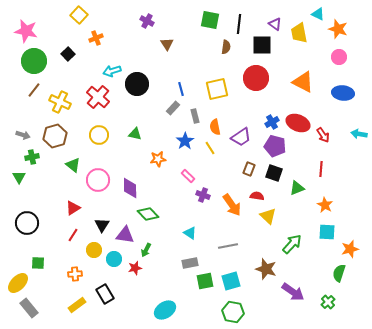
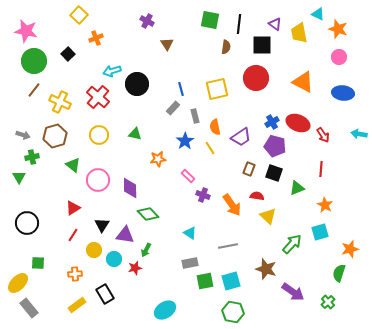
cyan square at (327, 232): moved 7 px left; rotated 18 degrees counterclockwise
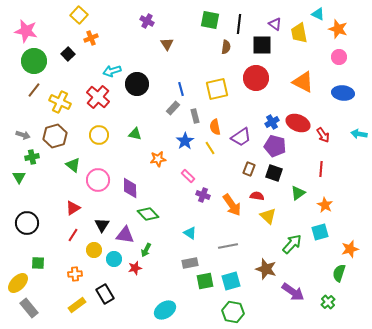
orange cross at (96, 38): moved 5 px left
green triangle at (297, 188): moved 1 px right, 5 px down; rotated 14 degrees counterclockwise
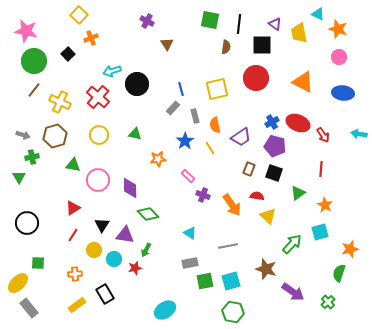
orange semicircle at (215, 127): moved 2 px up
green triangle at (73, 165): rotated 28 degrees counterclockwise
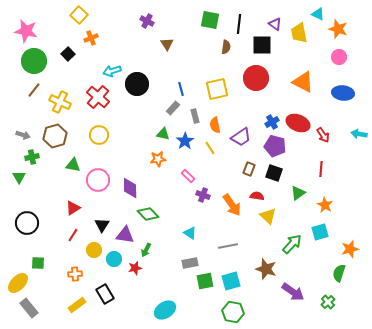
green triangle at (135, 134): moved 28 px right
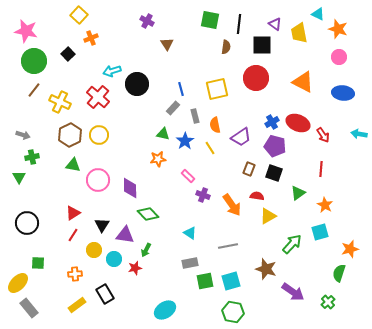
brown hexagon at (55, 136): moved 15 px right, 1 px up; rotated 10 degrees counterclockwise
red triangle at (73, 208): moved 5 px down
yellow triangle at (268, 216): rotated 48 degrees clockwise
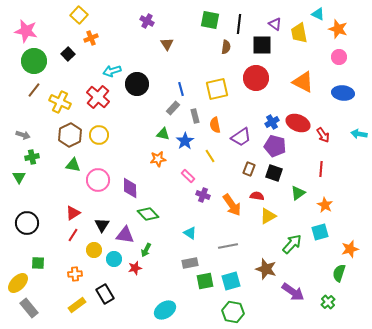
yellow line at (210, 148): moved 8 px down
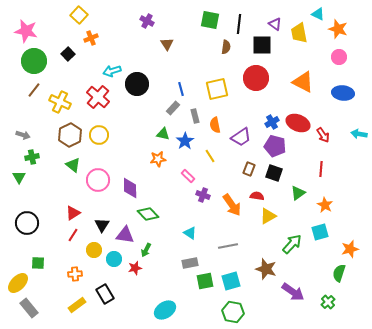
green triangle at (73, 165): rotated 28 degrees clockwise
